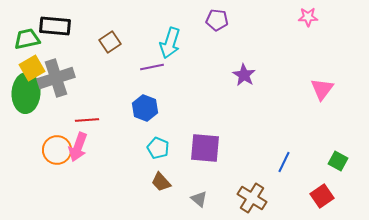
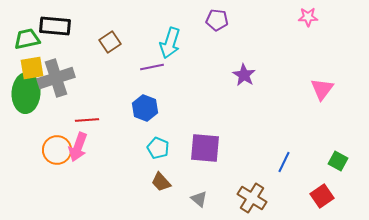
yellow square: rotated 20 degrees clockwise
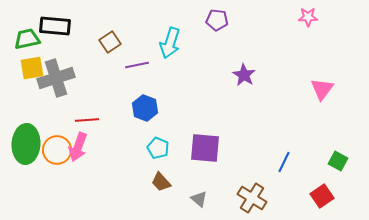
purple line: moved 15 px left, 2 px up
green ellipse: moved 51 px down
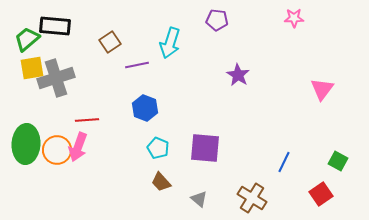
pink star: moved 14 px left, 1 px down
green trapezoid: rotated 28 degrees counterclockwise
purple star: moved 6 px left
red square: moved 1 px left, 2 px up
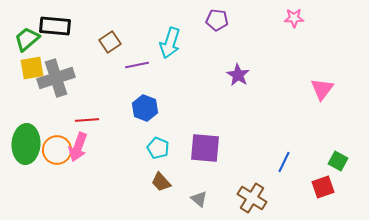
red square: moved 2 px right, 7 px up; rotated 15 degrees clockwise
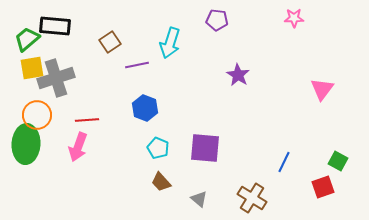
orange circle: moved 20 px left, 35 px up
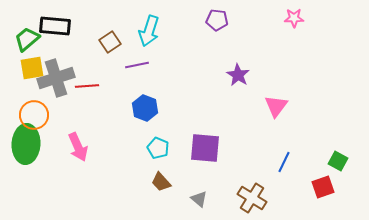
cyan arrow: moved 21 px left, 12 px up
pink triangle: moved 46 px left, 17 px down
orange circle: moved 3 px left
red line: moved 34 px up
pink arrow: rotated 44 degrees counterclockwise
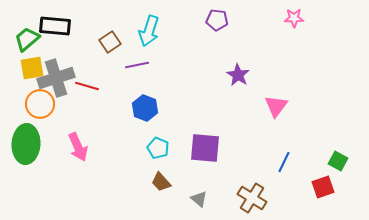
red line: rotated 20 degrees clockwise
orange circle: moved 6 px right, 11 px up
